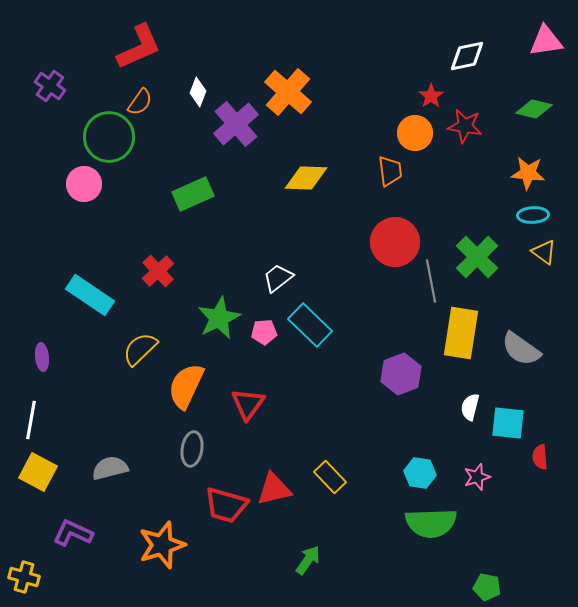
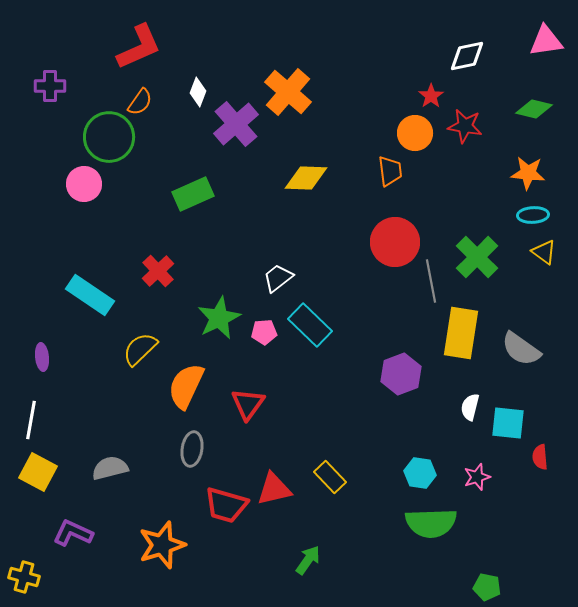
purple cross at (50, 86): rotated 36 degrees counterclockwise
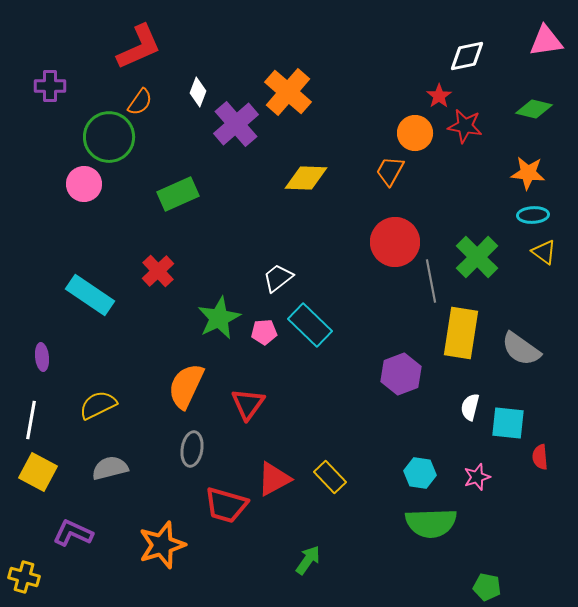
red star at (431, 96): moved 8 px right
orange trapezoid at (390, 171): rotated 144 degrees counterclockwise
green rectangle at (193, 194): moved 15 px left
yellow semicircle at (140, 349): moved 42 px left, 56 px down; rotated 18 degrees clockwise
red triangle at (274, 489): moved 10 px up; rotated 15 degrees counterclockwise
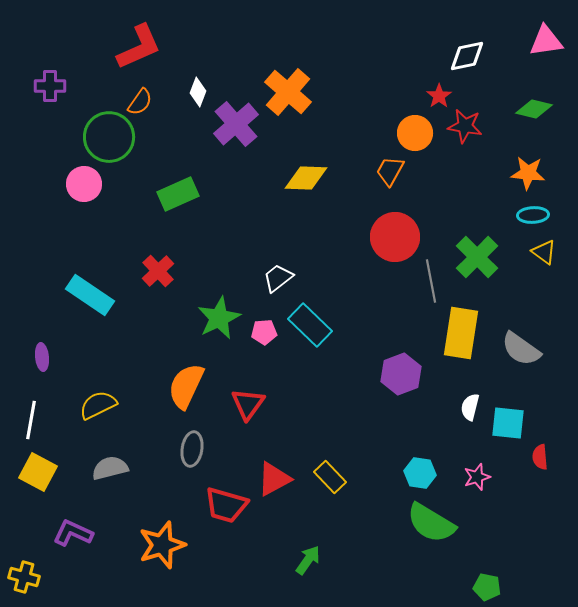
red circle at (395, 242): moved 5 px up
green semicircle at (431, 523): rotated 33 degrees clockwise
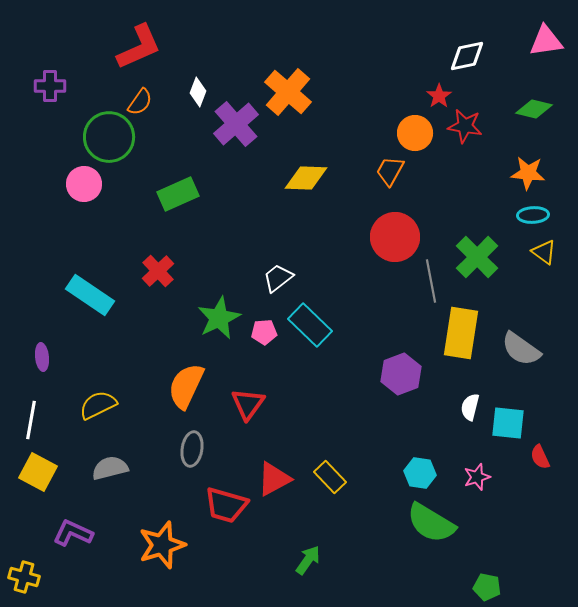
red semicircle at (540, 457): rotated 20 degrees counterclockwise
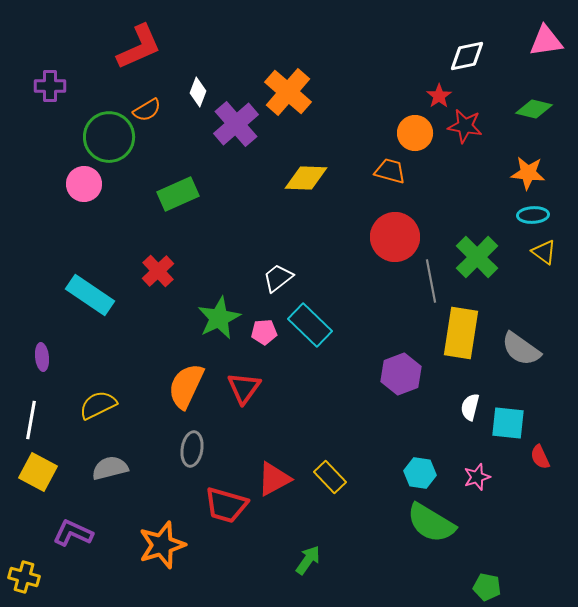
orange semicircle at (140, 102): moved 7 px right, 8 px down; rotated 24 degrees clockwise
orange trapezoid at (390, 171): rotated 76 degrees clockwise
red triangle at (248, 404): moved 4 px left, 16 px up
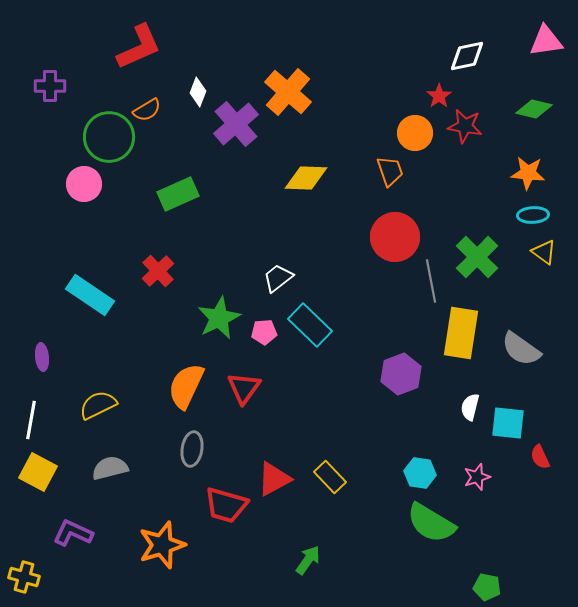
orange trapezoid at (390, 171): rotated 56 degrees clockwise
